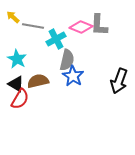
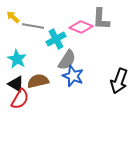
gray L-shape: moved 2 px right, 6 px up
gray semicircle: rotated 20 degrees clockwise
blue star: rotated 10 degrees counterclockwise
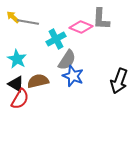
gray line: moved 5 px left, 4 px up
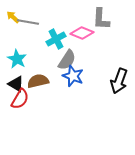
pink diamond: moved 1 px right, 6 px down
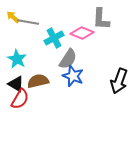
cyan cross: moved 2 px left, 1 px up
gray semicircle: moved 1 px right, 1 px up
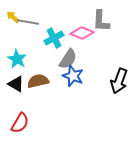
gray L-shape: moved 2 px down
red semicircle: moved 24 px down
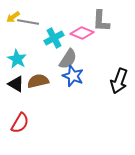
yellow arrow: rotated 80 degrees counterclockwise
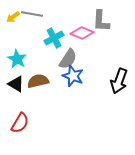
gray line: moved 4 px right, 8 px up
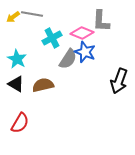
cyan cross: moved 2 px left
blue star: moved 12 px right, 24 px up
brown semicircle: moved 5 px right, 4 px down
